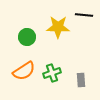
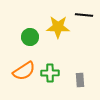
green circle: moved 3 px right
green cross: moved 2 px left; rotated 18 degrees clockwise
gray rectangle: moved 1 px left
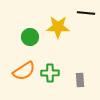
black line: moved 2 px right, 2 px up
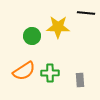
green circle: moved 2 px right, 1 px up
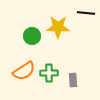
green cross: moved 1 px left
gray rectangle: moved 7 px left
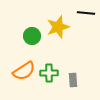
yellow star: rotated 20 degrees counterclockwise
